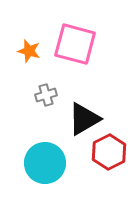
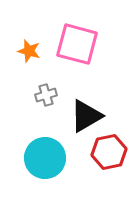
pink square: moved 2 px right
black triangle: moved 2 px right, 3 px up
red hexagon: rotated 16 degrees clockwise
cyan circle: moved 5 px up
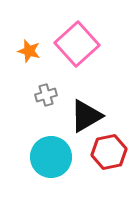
pink square: rotated 33 degrees clockwise
cyan circle: moved 6 px right, 1 px up
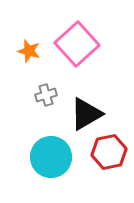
black triangle: moved 2 px up
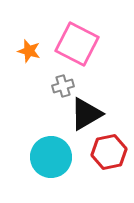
pink square: rotated 21 degrees counterclockwise
gray cross: moved 17 px right, 9 px up
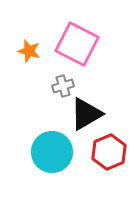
red hexagon: rotated 12 degrees counterclockwise
cyan circle: moved 1 px right, 5 px up
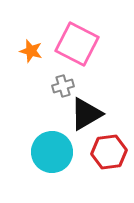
orange star: moved 2 px right
red hexagon: rotated 16 degrees clockwise
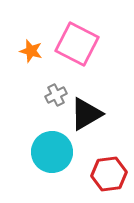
gray cross: moved 7 px left, 9 px down; rotated 10 degrees counterclockwise
red hexagon: moved 22 px down
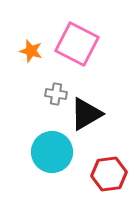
gray cross: moved 1 px up; rotated 35 degrees clockwise
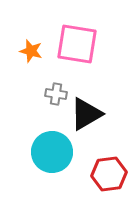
pink square: rotated 18 degrees counterclockwise
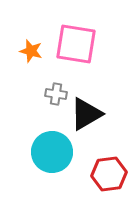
pink square: moved 1 px left
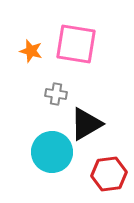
black triangle: moved 10 px down
